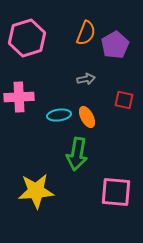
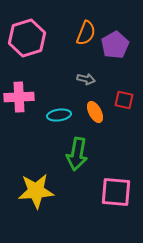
gray arrow: rotated 24 degrees clockwise
orange ellipse: moved 8 px right, 5 px up
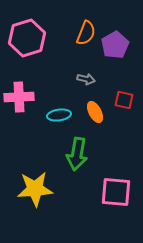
yellow star: moved 1 px left, 2 px up
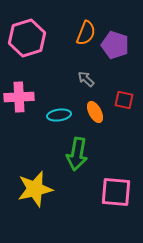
purple pentagon: rotated 24 degrees counterclockwise
gray arrow: rotated 150 degrees counterclockwise
yellow star: rotated 9 degrees counterclockwise
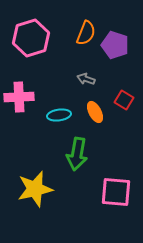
pink hexagon: moved 4 px right
gray arrow: rotated 24 degrees counterclockwise
red square: rotated 18 degrees clockwise
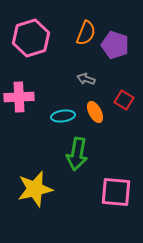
cyan ellipse: moved 4 px right, 1 px down
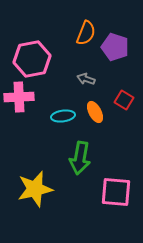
pink hexagon: moved 1 px right, 21 px down; rotated 6 degrees clockwise
purple pentagon: moved 2 px down
green arrow: moved 3 px right, 4 px down
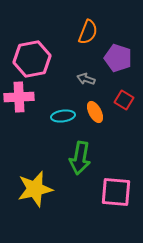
orange semicircle: moved 2 px right, 1 px up
purple pentagon: moved 3 px right, 11 px down
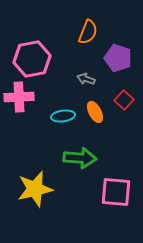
red square: rotated 12 degrees clockwise
green arrow: rotated 96 degrees counterclockwise
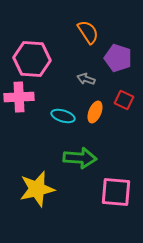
orange semicircle: rotated 55 degrees counterclockwise
pink hexagon: rotated 15 degrees clockwise
red square: rotated 18 degrees counterclockwise
orange ellipse: rotated 50 degrees clockwise
cyan ellipse: rotated 25 degrees clockwise
yellow star: moved 2 px right
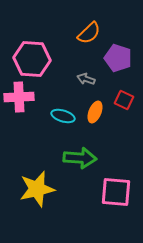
orange semicircle: moved 1 px right, 1 px down; rotated 80 degrees clockwise
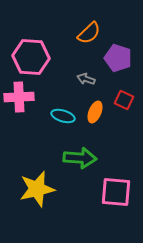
pink hexagon: moved 1 px left, 2 px up
